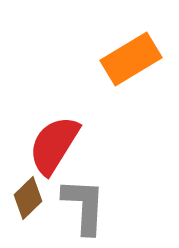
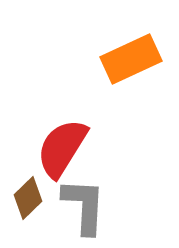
orange rectangle: rotated 6 degrees clockwise
red semicircle: moved 8 px right, 3 px down
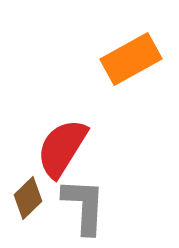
orange rectangle: rotated 4 degrees counterclockwise
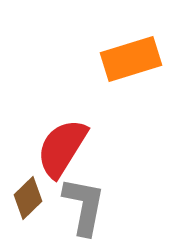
orange rectangle: rotated 12 degrees clockwise
gray L-shape: rotated 8 degrees clockwise
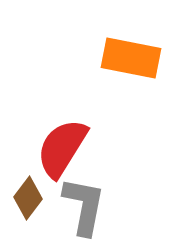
orange rectangle: moved 1 px up; rotated 28 degrees clockwise
brown diamond: rotated 9 degrees counterclockwise
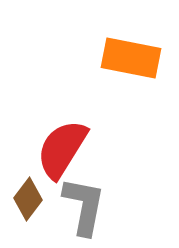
red semicircle: moved 1 px down
brown diamond: moved 1 px down
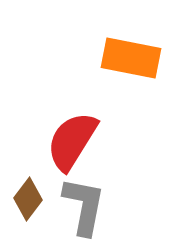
red semicircle: moved 10 px right, 8 px up
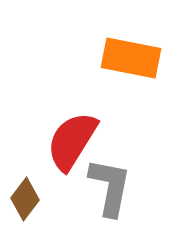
brown diamond: moved 3 px left
gray L-shape: moved 26 px right, 19 px up
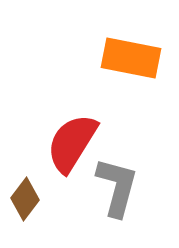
red semicircle: moved 2 px down
gray L-shape: moved 7 px right; rotated 4 degrees clockwise
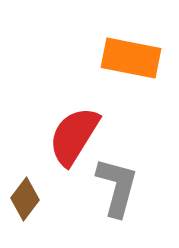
red semicircle: moved 2 px right, 7 px up
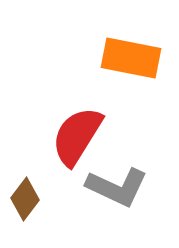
red semicircle: moved 3 px right
gray L-shape: rotated 100 degrees clockwise
